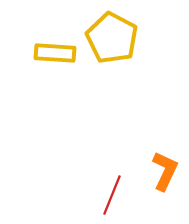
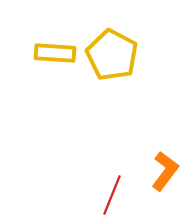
yellow pentagon: moved 17 px down
orange L-shape: rotated 12 degrees clockwise
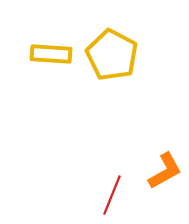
yellow rectangle: moved 4 px left, 1 px down
orange L-shape: rotated 24 degrees clockwise
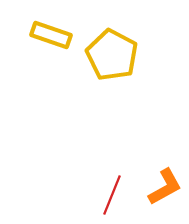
yellow rectangle: moved 19 px up; rotated 15 degrees clockwise
orange L-shape: moved 16 px down
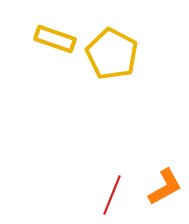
yellow rectangle: moved 4 px right, 4 px down
yellow pentagon: moved 1 px up
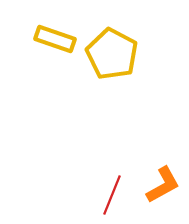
orange L-shape: moved 2 px left, 2 px up
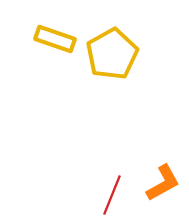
yellow pentagon: rotated 15 degrees clockwise
orange L-shape: moved 2 px up
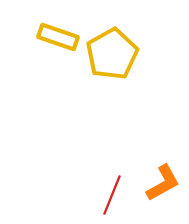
yellow rectangle: moved 3 px right, 2 px up
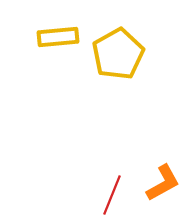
yellow rectangle: rotated 24 degrees counterclockwise
yellow pentagon: moved 6 px right
